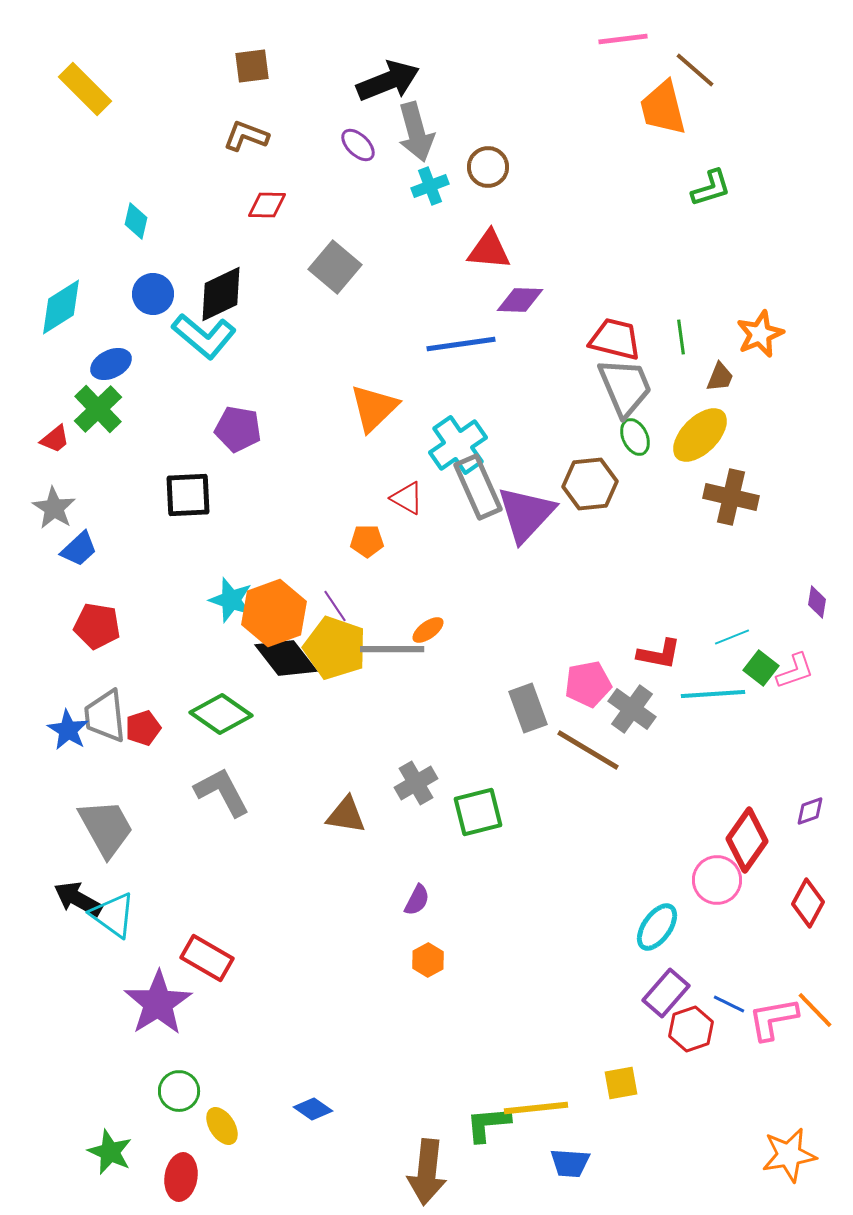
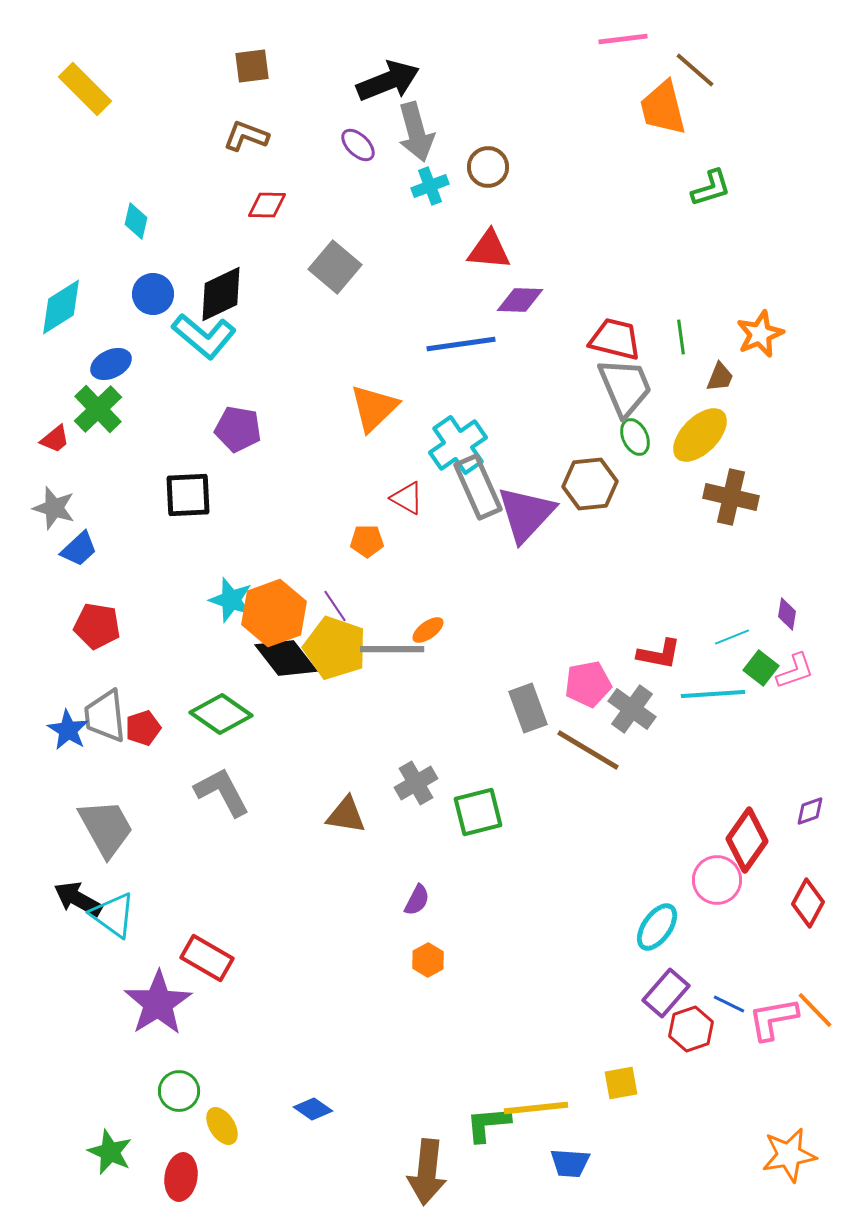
gray star at (54, 508): rotated 15 degrees counterclockwise
purple diamond at (817, 602): moved 30 px left, 12 px down
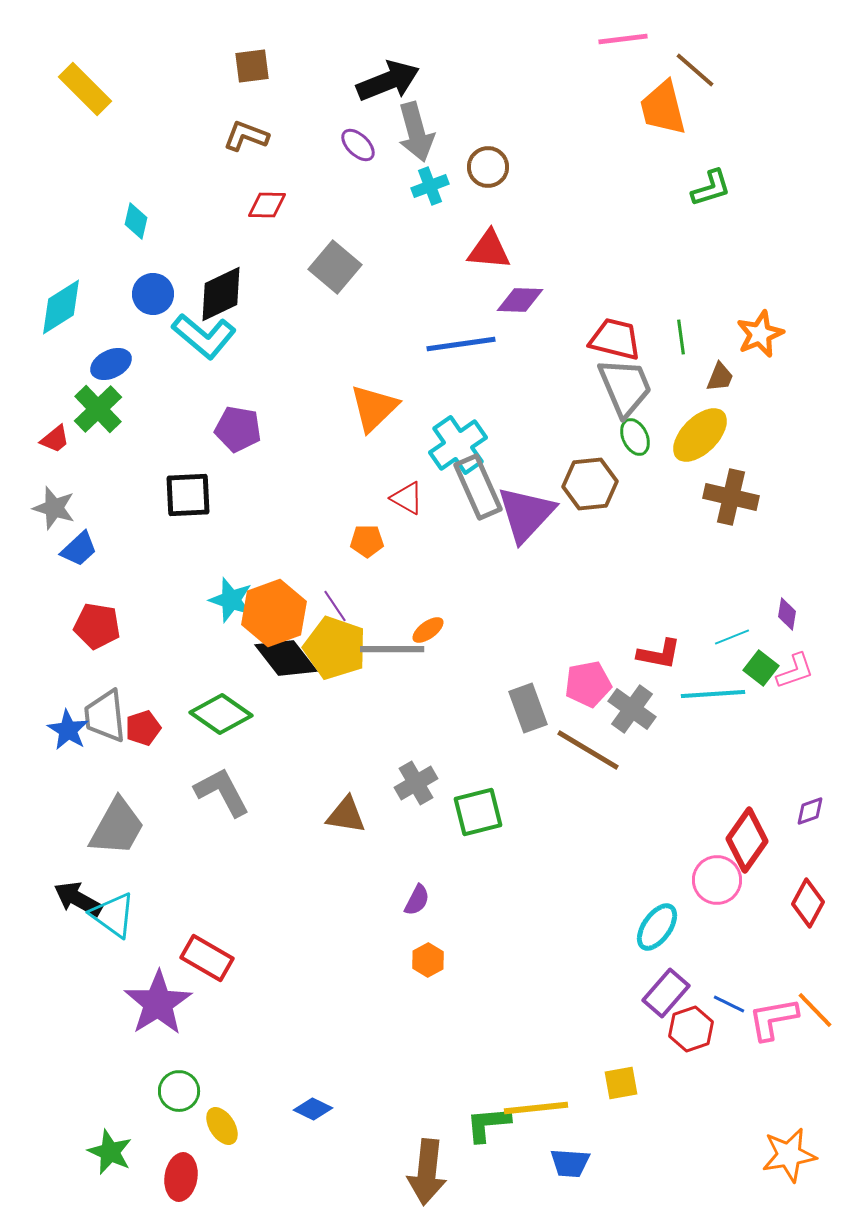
gray trapezoid at (106, 828): moved 11 px right, 1 px up; rotated 58 degrees clockwise
blue diamond at (313, 1109): rotated 9 degrees counterclockwise
